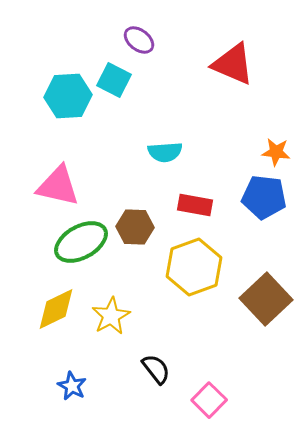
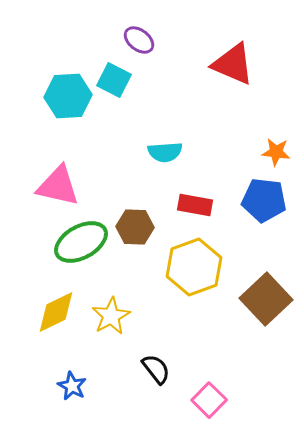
blue pentagon: moved 3 px down
yellow diamond: moved 3 px down
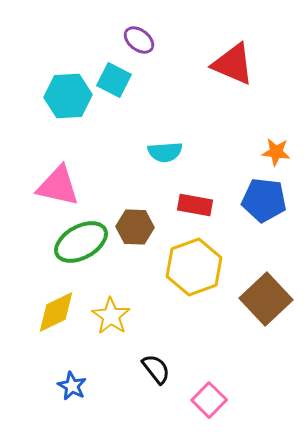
yellow star: rotated 9 degrees counterclockwise
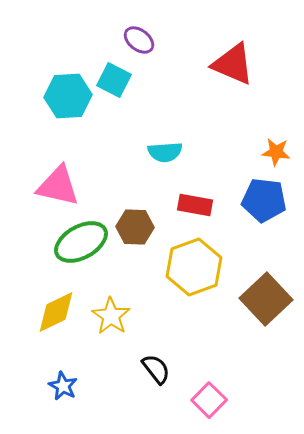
blue star: moved 9 px left
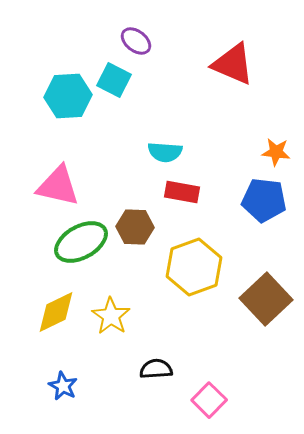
purple ellipse: moved 3 px left, 1 px down
cyan semicircle: rotated 8 degrees clockwise
red rectangle: moved 13 px left, 13 px up
black semicircle: rotated 56 degrees counterclockwise
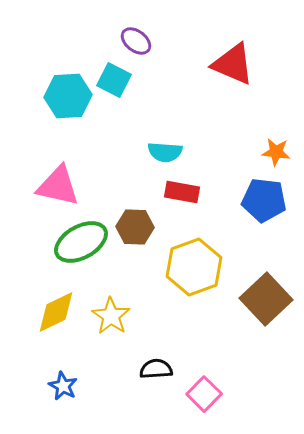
pink square: moved 5 px left, 6 px up
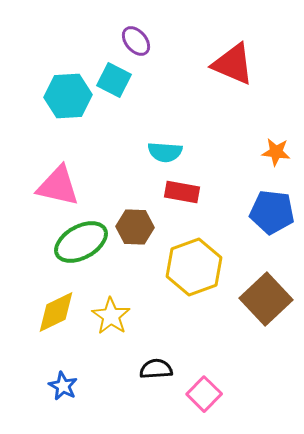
purple ellipse: rotated 12 degrees clockwise
blue pentagon: moved 8 px right, 12 px down
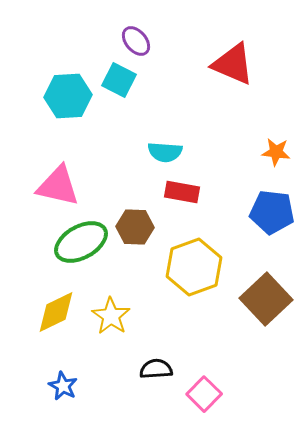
cyan square: moved 5 px right
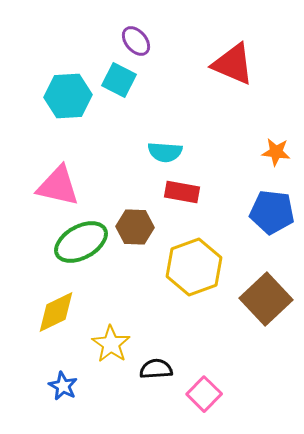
yellow star: moved 28 px down
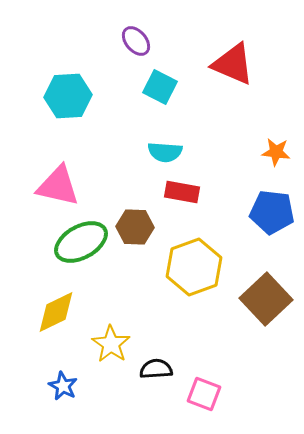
cyan square: moved 41 px right, 7 px down
pink square: rotated 24 degrees counterclockwise
